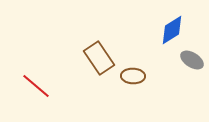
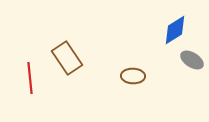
blue diamond: moved 3 px right
brown rectangle: moved 32 px left
red line: moved 6 px left, 8 px up; rotated 44 degrees clockwise
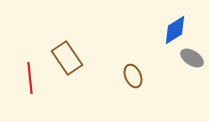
gray ellipse: moved 2 px up
brown ellipse: rotated 65 degrees clockwise
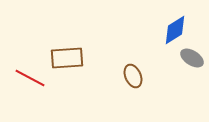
brown rectangle: rotated 60 degrees counterclockwise
red line: rotated 56 degrees counterclockwise
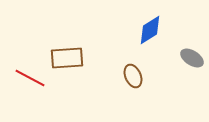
blue diamond: moved 25 px left
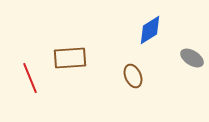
brown rectangle: moved 3 px right
red line: rotated 40 degrees clockwise
